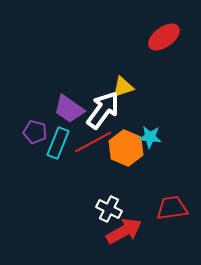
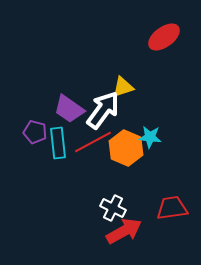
cyan rectangle: rotated 28 degrees counterclockwise
white cross: moved 4 px right, 1 px up
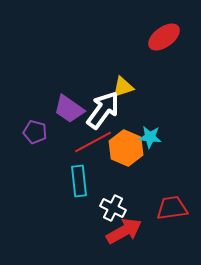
cyan rectangle: moved 21 px right, 38 px down
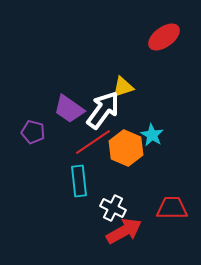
purple pentagon: moved 2 px left
cyan star: moved 2 px right, 2 px up; rotated 25 degrees clockwise
red line: rotated 6 degrees counterclockwise
red trapezoid: rotated 8 degrees clockwise
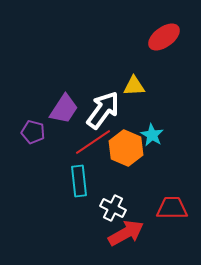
yellow triangle: moved 11 px right, 1 px up; rotated 15 degrees clockwise
purple trapezoid: moved 5 px left; rotated 92 degrees counterclockwise
red arrow: moved 2 px right, 2 px down
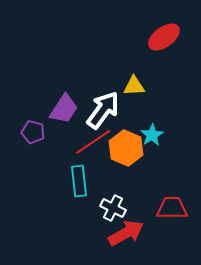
cyan star: rotated 10 degrees clockwise
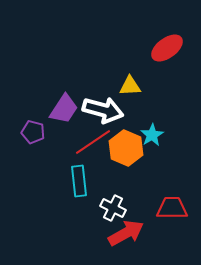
red ellipse: moved 3 px right, 11 px down
yellow triangle: moved 4 px left
white arrow: rotated 69 degrees clockwise
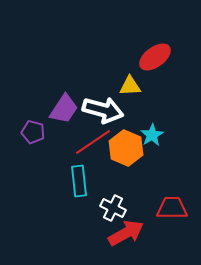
red ellipse: moved 12 px left, 9 px down
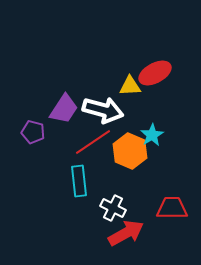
red ellipse: moved 16 px down; rotated 8 degrees clockwise
orange hexagon: moved 4 px right, 3 px down
